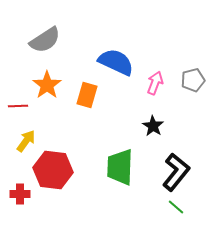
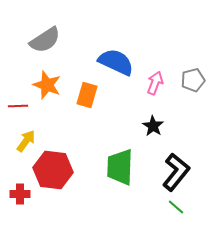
orange star: rotated 16 degrees counterclockwise
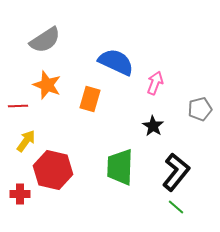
gray pentagon: moved 7 px right, 29 px down
orange rectangle: moved 3 px right, 4 px down
red hexagon: rotated 6 degrees clockwise
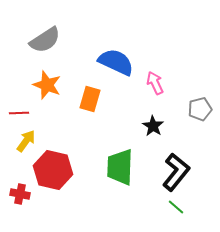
pink arrow: rotated 45 degrees counterclockwise
red line: moved 1 px right, 7 px down
red cross: rotated 12 degrees clockwise
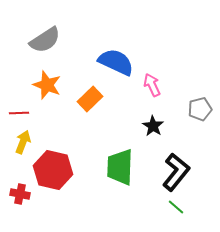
pink arrow: moved 3 px left, 2 px down
orange rectangle: rotated 30 degrees clockwise
yellow arrow: moved 3 px left, 1 px down; rotated 15 degrees counterclockwise
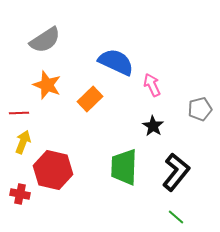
green trapezoid: moved 4 px right
green line: moved 10 px down
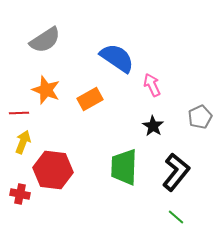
blue semicircle: moved 1 px right, 4 px up; rotated 9 degrees clockwise
orange star: moved 1 px left, 5 px down
orange rectangle: rotated 15 degrees clockwise
gray pentagon: moved 8 px down; rotated 10 degrees counterclockwise
red hexagon: rotated 6 degrees counterclockwise
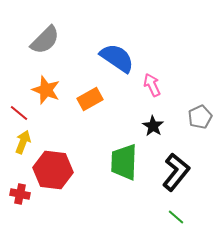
gray semicircle: rotated 12 degrees counterclockwise
red line: rotated 42 degrees clockwise
green trapezoid: moved 5 px up
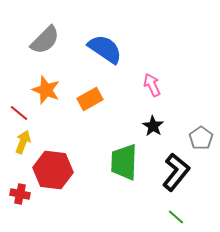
blue semicircle: moved 12 px left, 9 px up
gray pentagon: moved 1 px right, 21 px down; rotated 10 degrees counterclockwise
